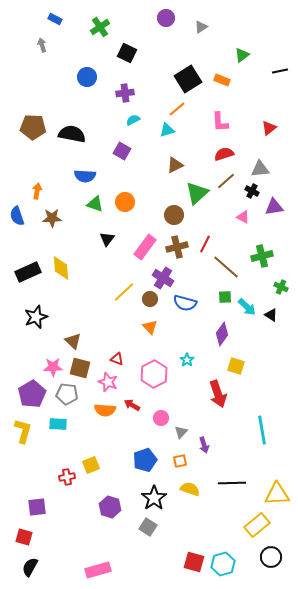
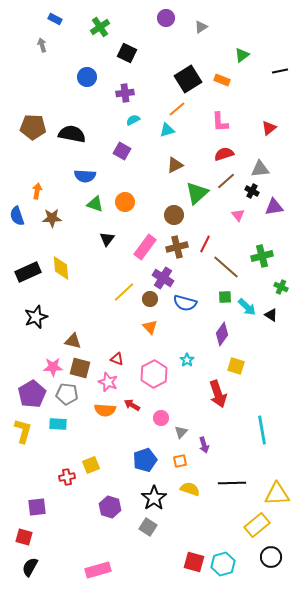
pink triangle at (243, 217): moved 5 px left, 2 px up; rotated 24 degrees clockwise
brown triangle at (73, 341): rotated 30 degrees counterclockwise
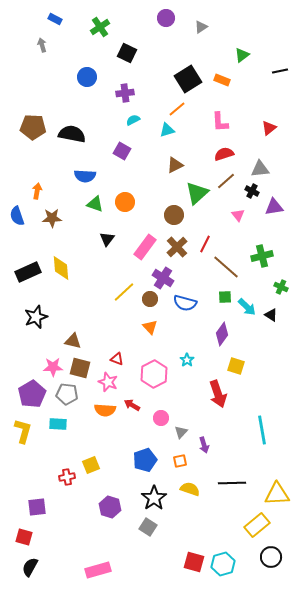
brown cross at (177, 247): rotated 30 degrees counterclockwise
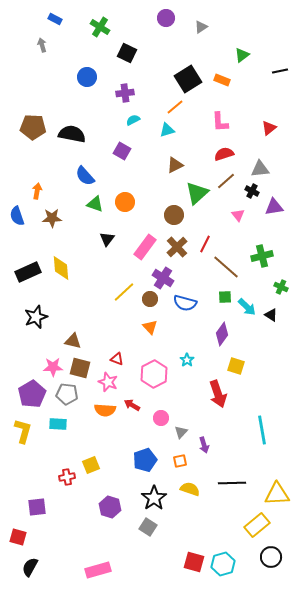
green cross at (100, 27): rotated 24 degrees counterclockwise
orange line at (177, 109): moved 2 px left, 2 px up
blue semicircle at (85, 176): rotated 45 degrees clockwise
red square at (24, 537): moved 6 px left
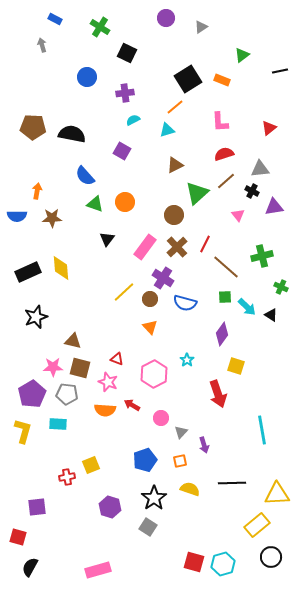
blue semicircle at (17, 216): rotated 72 degrees counterclockwise
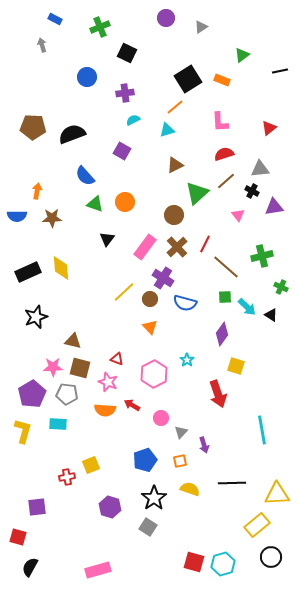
green cross at (100, 27): rotated 36 degrees clockwise
black semicircle at (72, 134): rotated 32 degrees counterclockwise
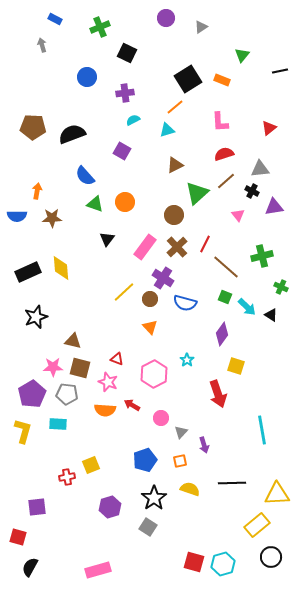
green triangle at (242, 55): rotated 14 degrees counterclockwise
green square at (225, 297): rotated 24 degrees clockwise
purple hexagon at (110, 507): rotated 25 degrees clockwise
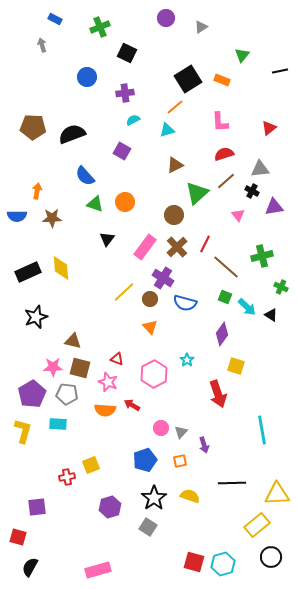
pink circle at (161, 418): moved 10 px down
yellow semicircle at (190, 489): moved 7 px down
